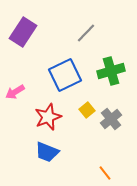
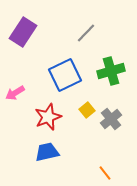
pink arrow: moved 1 px down
blue trapezoid: rotated 145 degrees clockwise
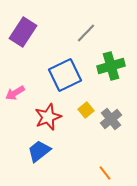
green cross: moved 5 px up
yellow square: moved 1 px left
blue trapezoid: moved 8 px left, 1 px up; rotated 25 degrees counterclockwise
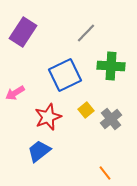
green cross: rotated 20 degrees clockwise
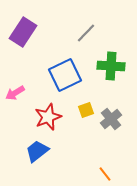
yellow square: rotated 21 degrees clockwise
blue trapezoid: moved 2 px left
orange line: moved 1 px down
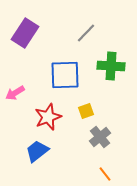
purple rectangle: moved 2 px right, 1 px down
blue square: rotated 24 degrees clockwise
yellow square: moved 1 px down
gray cross: moved 11 px left, 18 px down
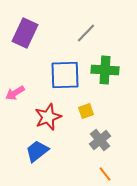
purple rectangle: rotated 8 degrees counterclockwise
green cross: moved 6 px left, 4 px down
gray cross: moved 3 px down
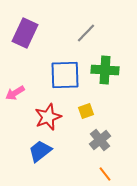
blue trapezoid: moved 3 px right
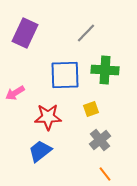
yellow square: moved 5 px right, 2 px up
red star: rotated 20 degrees clockwise
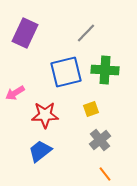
blue square: moved 1 px right, 3 px up; rotated 12 degrees counterclockwise
red star: moved 3 px left, 2 px up
